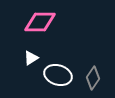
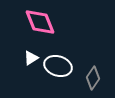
pink diamond: rotated 68 degrees clockwise
white ellipse: moved 9 px up
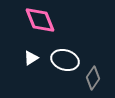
pink diamond: moved 2 px up
white ellipse: moved 7 px right, 6 px up
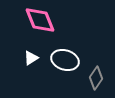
gray diamond: moved 3 px right
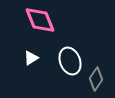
white ellipse: moved 5 px right, 1 px down; rotated 52 degrees clockwise
gray diamond: moved 1 px down
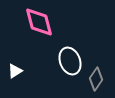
pink diamond: moved 1 px left, 2 px down; rotated 8 degrees clockwise
white triangle: moved 16 px left, 13 px down
